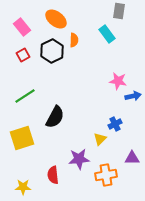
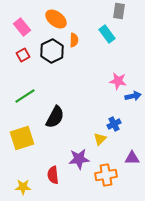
blue cross: moved 1 px left
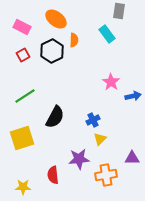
pink rectangle: rotated 24 degrees counterclockwise
pink star: moved 7 px left, 1 px down; rotated 24 degrees clockwise
blue cross: moved 21 px left, 4 px up
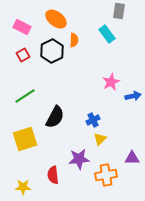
pink star: rotated 12 degrees clockwise
yellow square: moved 3 px right, 1 px down
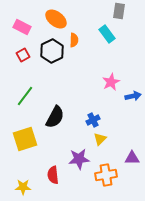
green line: rotated 20 degrees counterclockwise
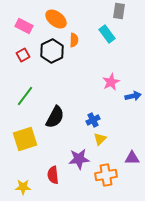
pink rectangle: moved 2 px right, 1 px up
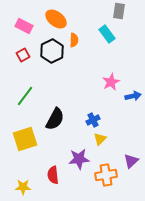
black semicircle: moved 2 px down
purple triangle: moved 1 px left, 3 px down; rotated 42 degrees counterclockwise
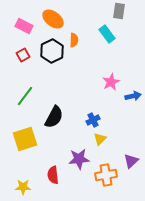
orange ellipse: moved 3 px left
black semicircle: moved 1 px left, 2 px up
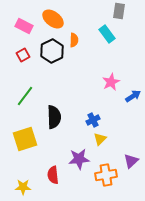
blue arrow: rotated 21 degrees counterclockwise
black semicircle: rotated 30 degrees counterclockwise
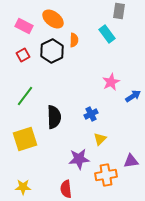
blue cross: moved 2 px left, 6 px up
purple triangle: rotated 35 degrees clockwise
red semicircle: moved 13 px right, 14 px down
